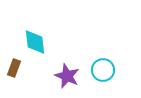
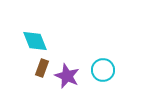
cyan diamond: moved 1 px up; rotated 16 degrees counterclockwise
brown rectangle: moved 28 px right
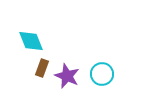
cyan diamond: moved 4 px left
cyan circle: moved 1 px left, 4 px down
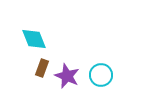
cyan diamond: moved 3 px right, 2 px up
cyan circle: moved 1 px left, 1 px down
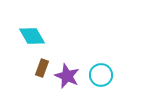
cyan diamond: moved 2 px left, 3 px up; rotated 8 degrees counterclockwise
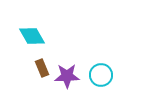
brown rectangle: rotated 42 degrees counterclockwise
purple star: rotated 25 degrees counterclockwise
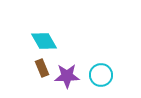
cyan diamond: moved 12 px right, 5 px down
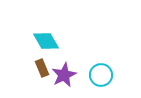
cyan diamond: moved 2 px right
purple star: moved 3 px left, 1 px up; rotated 25 degrees counterclockwise
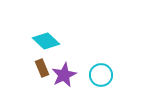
cyan diamond: rotated 16 degrees counterclockwise
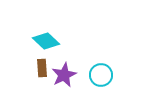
brown rectangle: rotated 18 degrees clockwise
